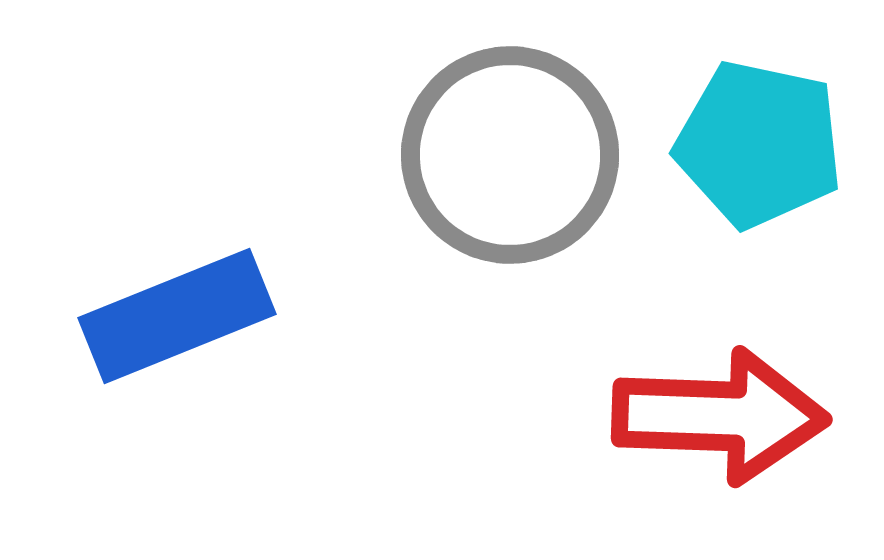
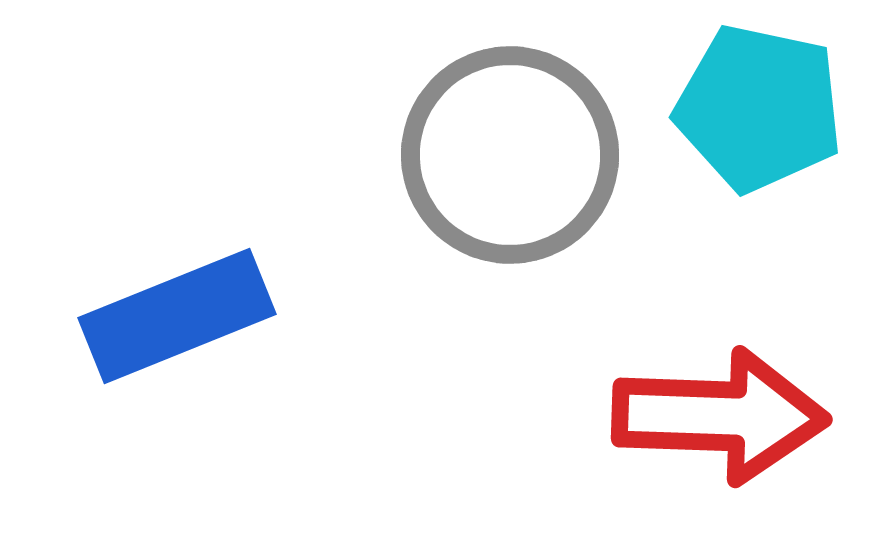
cyan pentagon: moved 36 px up
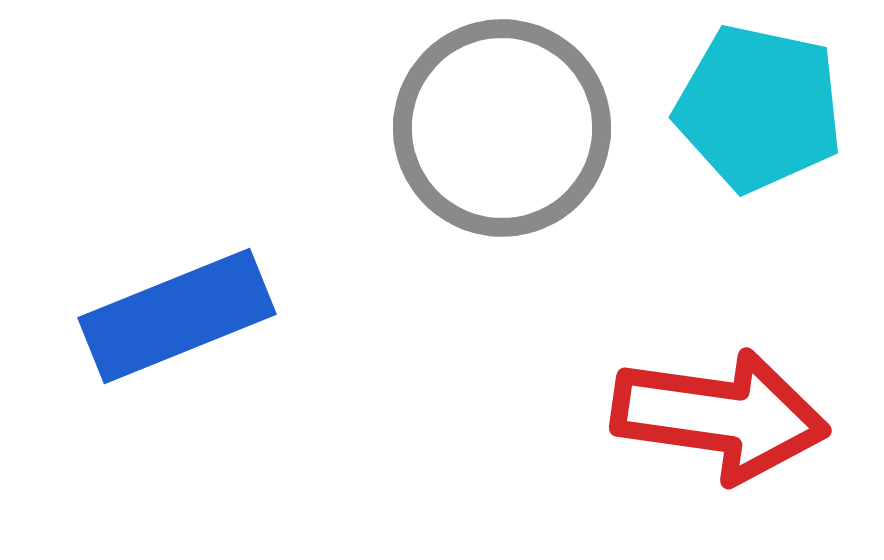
gray circle: moved 8 px left, 27 px up
red arrow: rotated 6 degrees clockwise
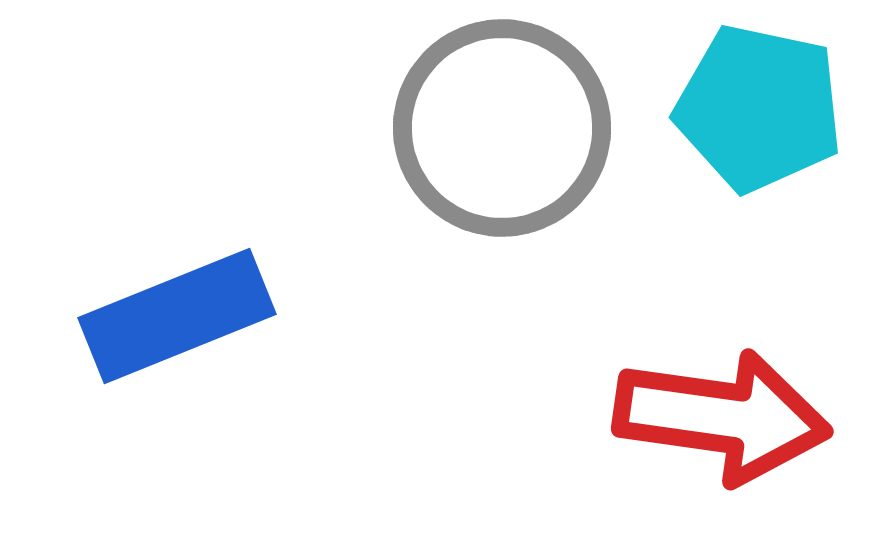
red arrow: moved 2 px right, 1 px down
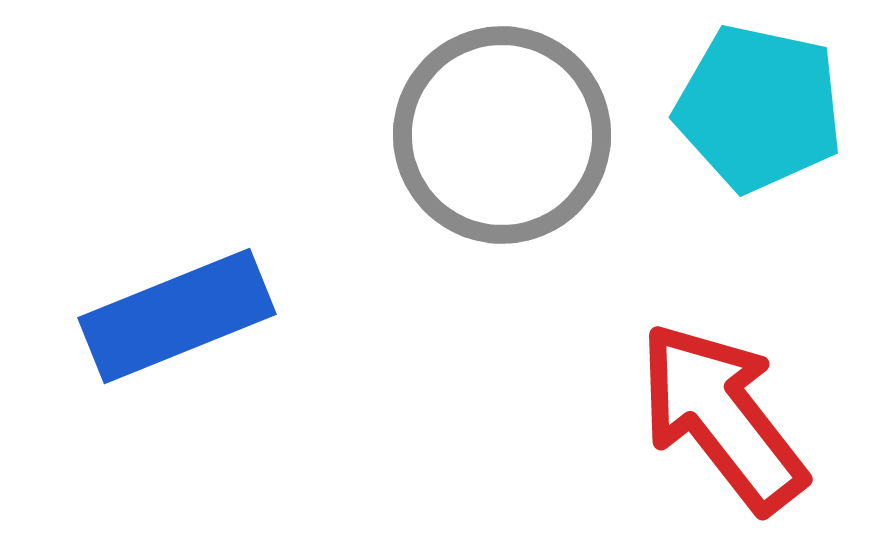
gray circle: moved 7 px down
red arrow: rotated 136 degrees counterclockwise
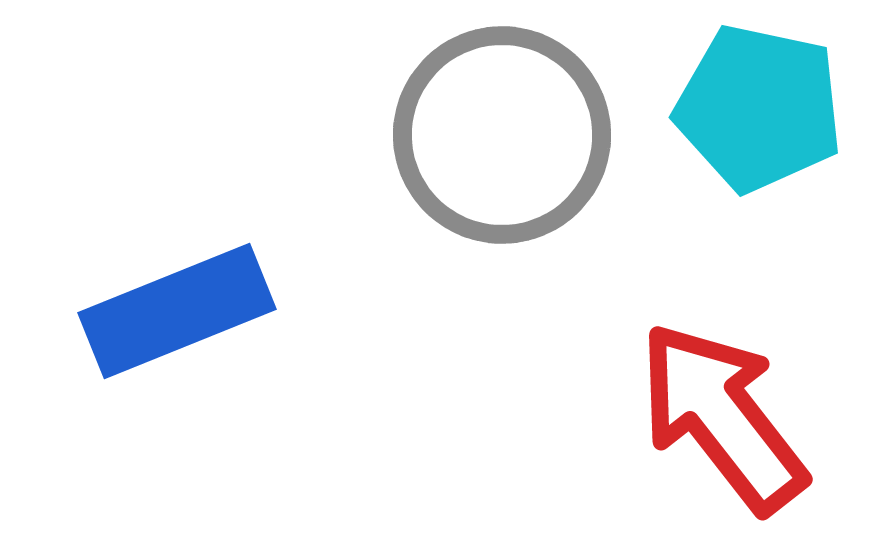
blue rectangle: moved 5 px up
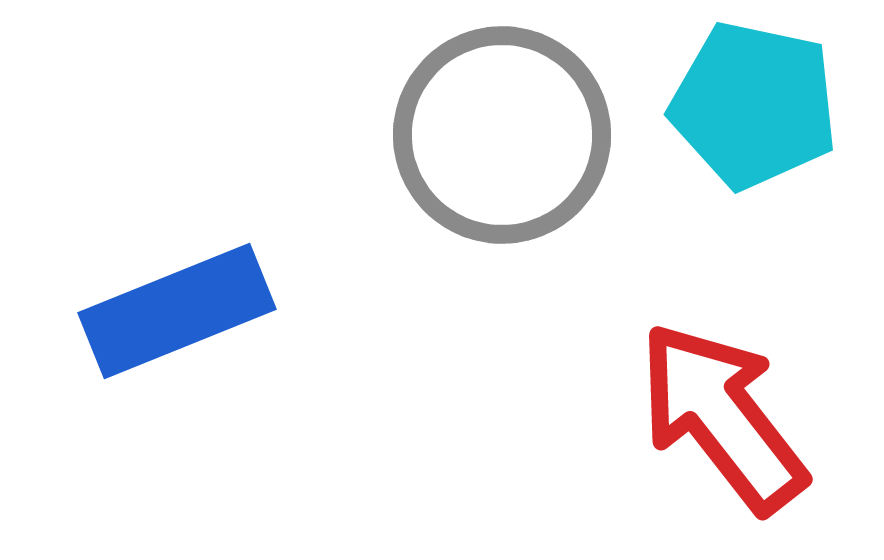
cyan pentagon: moved 5 px left, 3 px up
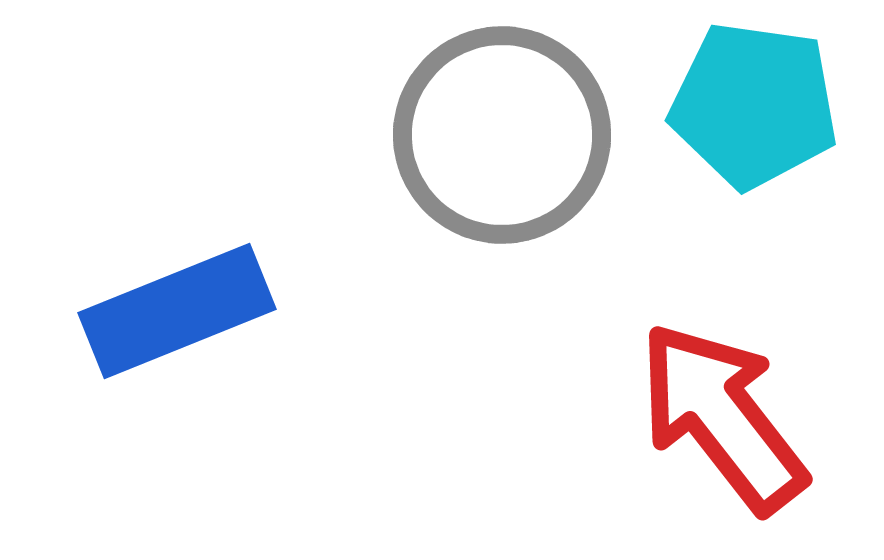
cyan pentagon: rotated 4 degrees counterclockwise
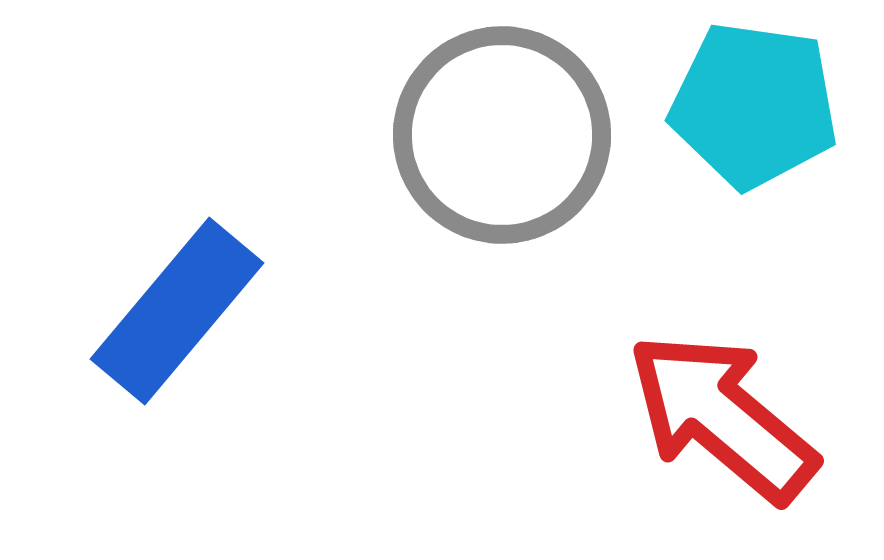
blue rectangle: rotated 28 degrees counterclockwise
red arrow: rotated 12 degrees counterclockwise
